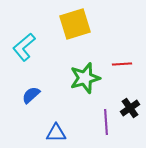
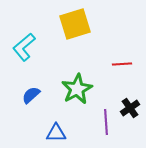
green star: moved 8 px left, 11 px down; rotated 12 degrees counterclockwise
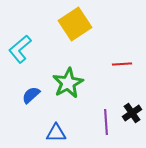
yellow square: rotated 16 degrees counterclockwise
cyan L-shape: moved 4 px left, 2 px down
green star: moved 9 px left, 6 px up
black cross: moved 2 px right, 5 px down
